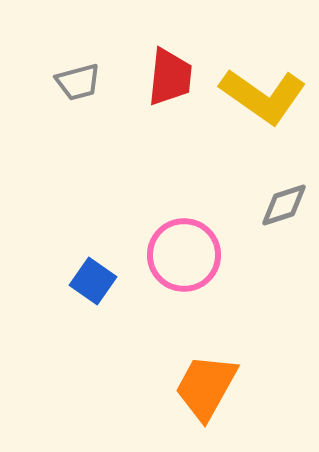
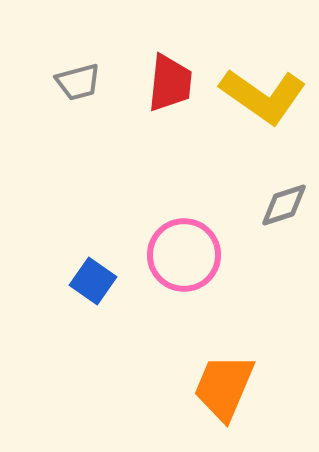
red trapezoid: moved 6 px down
orange trapezoid: moved 18 px right; rotated 6 degrees counterclockwise
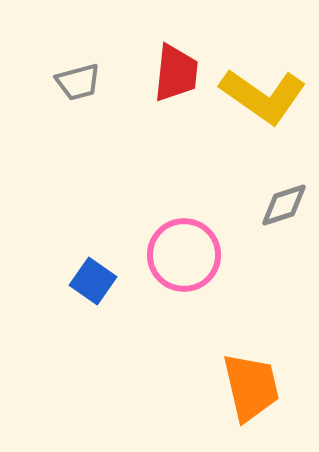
red trapezoid: moved 6 px right, 10 px up
orange trapezoid: moved 27 px right; rotated 144 degrees clockwise
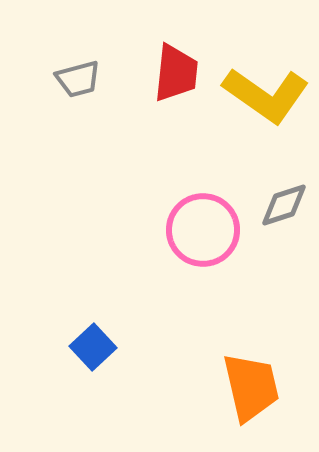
gray trapezoid: moved 3 px up
yellow L-shape: moved 3 px right, 1 px up
pink circle: moved 19 px right, 25 px up
blue square: moved 66 px down; rotated 12 degrees clockwise
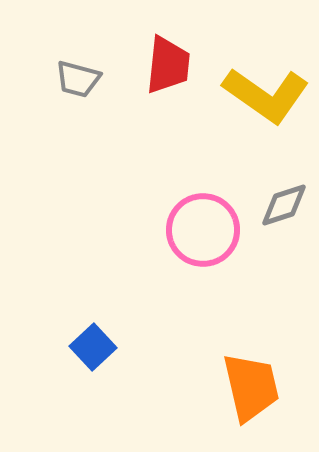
red trapezoid: moved 8 px left, 8 px up
gray trapezoid: rotated 30 degrees clockwise
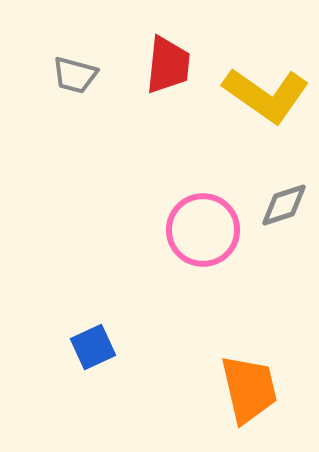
gray trapezoid: moved 3 px left, 4 px up
blue square: rotated 18 degrees clockwise
orange trapezoid: moved 2 px left, 2 px down
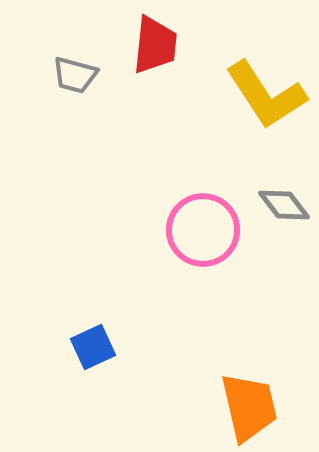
red trapezoid: moved 13 px left, 20 px up
yellow L-shape: rotated 22 degrees clockwise
gray diamond: rotated 70 degrees clockwise
orange trapezoid: moved 18 px down
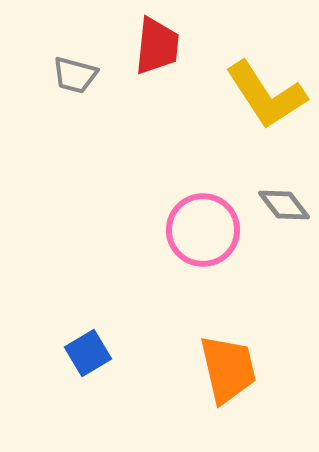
red trapezoid: moved 2 px right, 1 px down
blue square: moved 5 px left, 6 px down; rotated 6 degrees counterclockwise
orange trapezoid: moved 21 px left, 38 px up
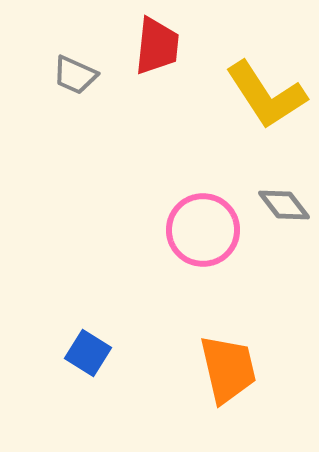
gray trapezoid: rotated 9 degrees clockwise
blue square: rotated 27 degrees counterclockwise
